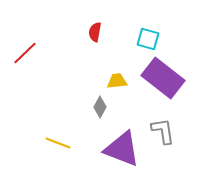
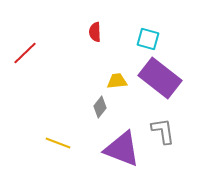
red semicircle: rotated 12 degrees counterclockwise
purple rectangle: moved 3 px left
gray diamond: rotated 10 degrees clockwise
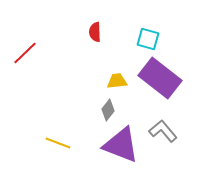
gray diamond: moved 8 px right, 3 px down
gray L-shape: rotated 32 degrees counterclockwise
purple triangle: moved 1 px left, 4 px up
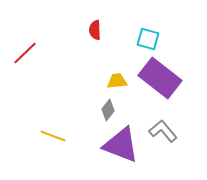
red semicircle: moved 2 px up
yellow line: moved 5 px left, 7 px up
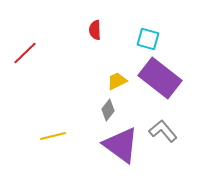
yellow trapezoid: rotated 20 degrees counterclockwise
yellow line: rotated 35 degrees counterclockwise
purple triangle: rotated 15 degrees clockwise
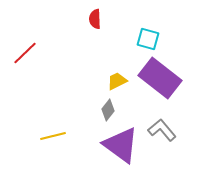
red semicircle: moved 11 px up
gray L-shape: moved 1 px left, 1 px up
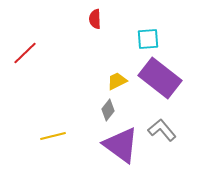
cyan square: rotated 20 degrees counterclockwise
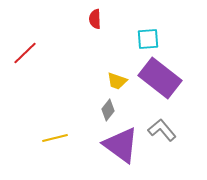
yellow trapezoid: rotated 135 degrees counterclockwise
yellow line: moved 2 px right, 2 px down
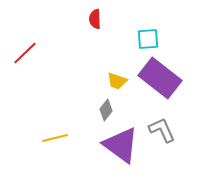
gray diamond: moved 2 px left
gray L-shape: rotated 16 degrees clockwise
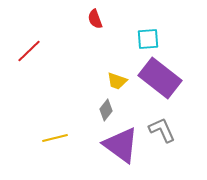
red semicircle: rotated 18 degrees counterclockwise
red line: moved 4 px right, 2 px up
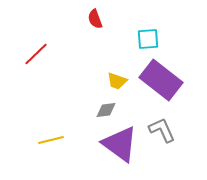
red line: moved 7 px right, 3 px down
purple rectangle: moved 1 px right, 2 px down
gray diamond: rotated 45 degrees clockwise
yellow line: moved 4 px left, 2 px down
purple triangle: moved 1 px left, 1 px up
